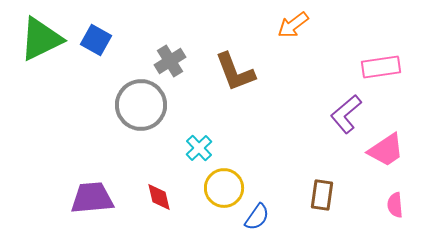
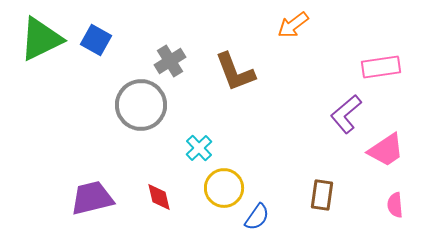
purple trapezoid: rotated 9 degrees counterclockwise
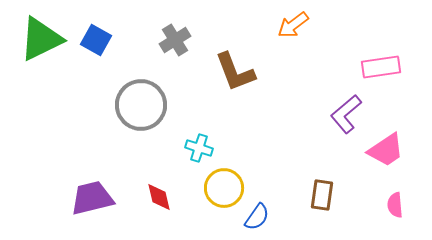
gray cross: moved 5 px right, 21 px up
cyan cross: rotated 28 degrees counterclockwise
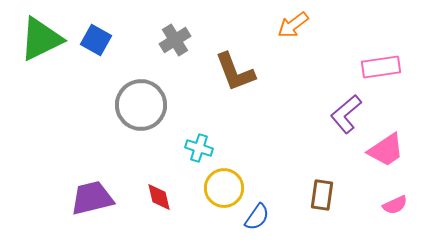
pink semicircle: rotated 110 degrees counterclockwise
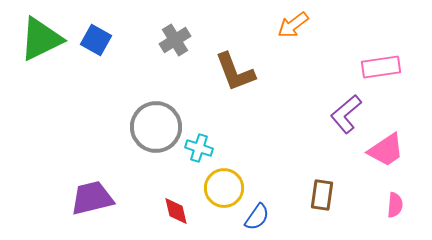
gray circle: moved 15 px right, 22 px down
red diamond: moved 17 px right, 14 px down
pink semicircle: rotated 60 degrees counterclockwise
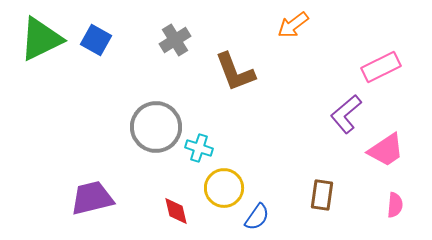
pink rectangle: rotated 18 degrees counterclockwise
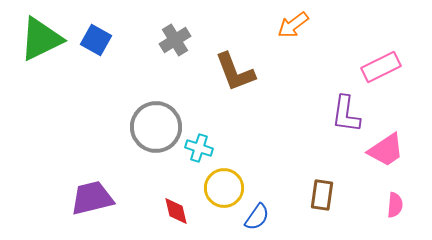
purple L-shape: rotated 42 degrees counterclockwise
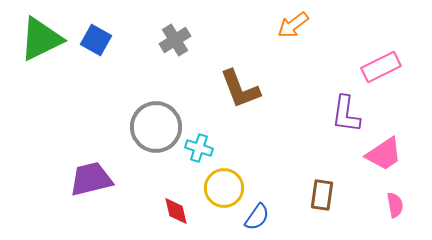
brown L-shape: moved 5 px right, 17 px down
pink trapezoid: moved 2 px left, 4 px down
purple trapezoid: moved 1 px left, 19 px up
pink semicircle: rotated 15 degrees counterclockwise
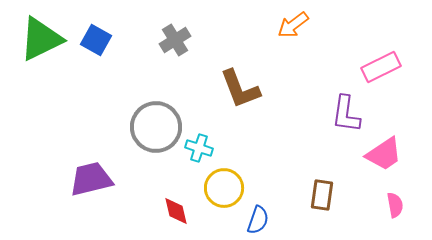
blue semicircle: moved 1 px right, 3 px down; rotated 16 degrees counterclockwise
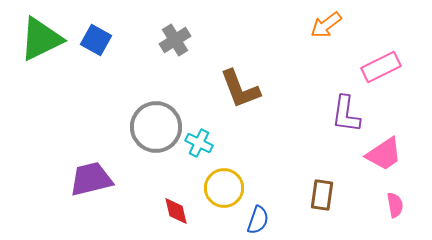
orange arrow: moved 33 px right
cyan cross: moved 5 px up; rotated 8 degrees clockwise
